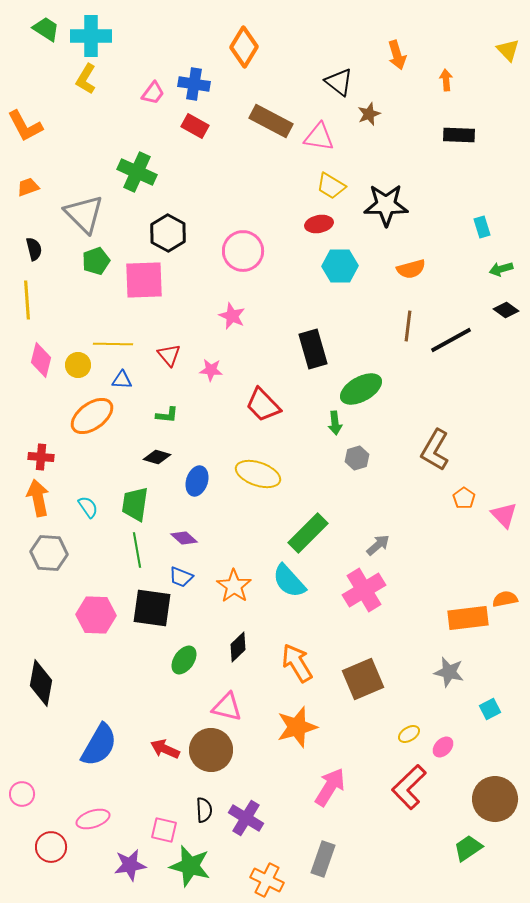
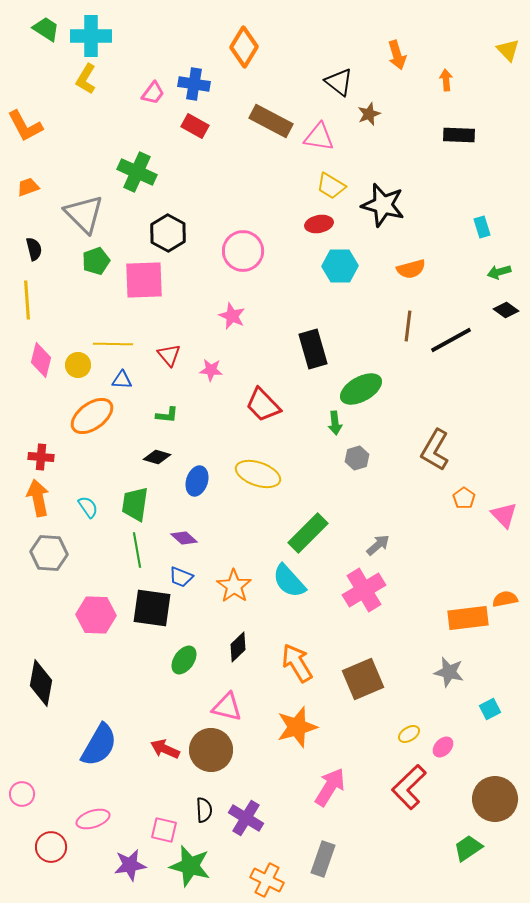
black star at (386, 205): moved 3 px left; rotated 15 degrees clockwise
green arrow at (501, 269): moved 2 px left, 3 px down
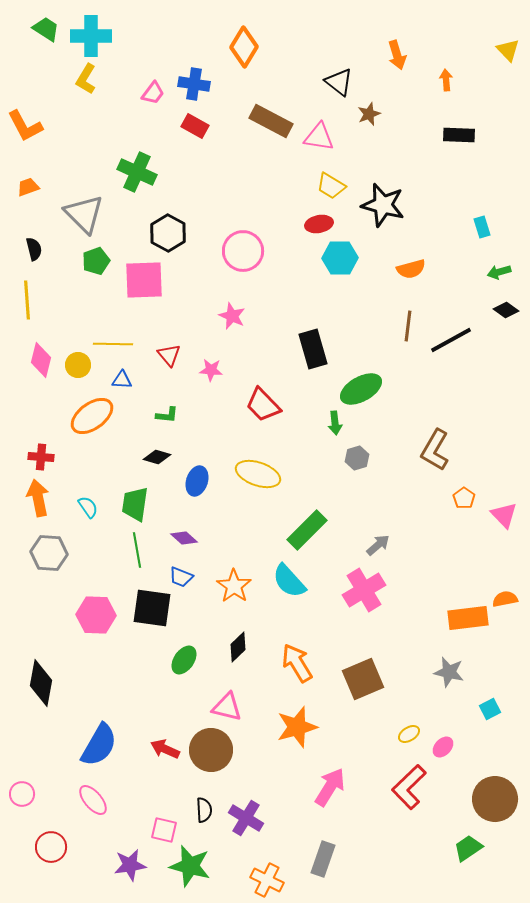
cyan hexagon at (340, 266): moved 8 px up
green rectangle at (308, 533): moved 1 px left, 3 px up
pink ellipse at (93, 819): moved 19 px up; rotated 68 degrees clockwise
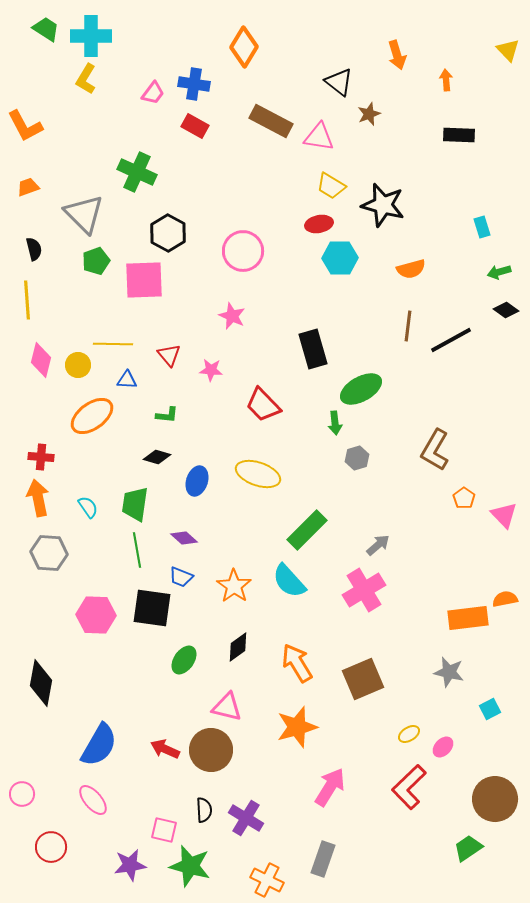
blue triangle at (122, 380): moved 5 px right
black diamond at (238, 647): rotated 8 degrees clockwise
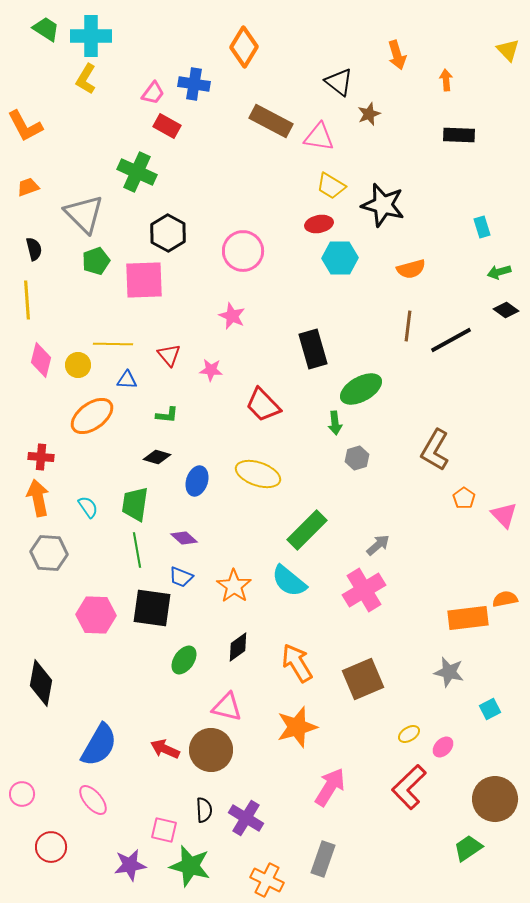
red rectangle at (195, 126): moved 28 px left
cyan semicircle at (289, 581): rotated 9 degrees counterclockwise
